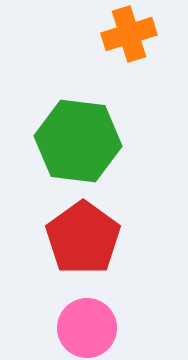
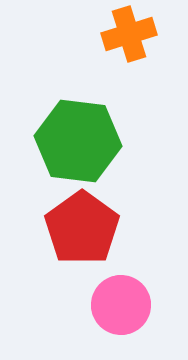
red pentagon: moved 1 px left, 10 px up
pink circle: moved 34 px right, 23 px up
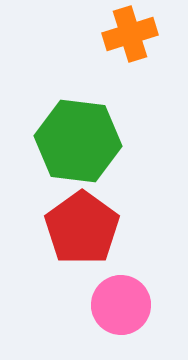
orange cross: moved 1 px right
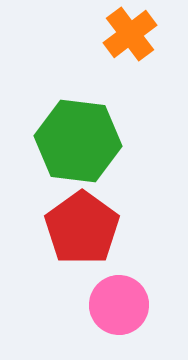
orange cross: rotated 20 degrees counterclockwise
pink circle: moved 2 px left
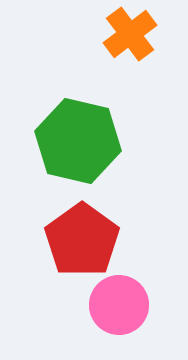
green hexagon: rotated 6 degrees clockwise
red pentagon: moved 12 px down
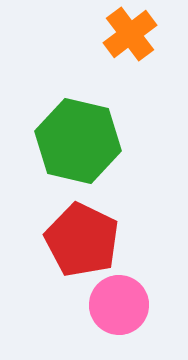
red pentagon: rotated 10 degrees counterclockwise
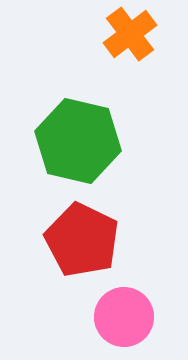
pink circle: moved 5 px right, 12 px down
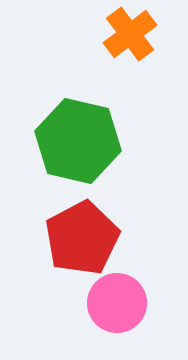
red pentagon: moved 2 px up; rotated 18 degrees clockwise
pink circle: moved 7 px left, 14 px up
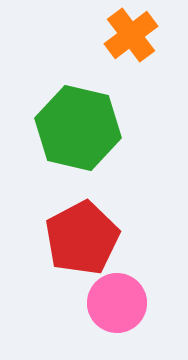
orange cross: moved 1 px right, 1 px down
green hexagon: moved 13 px up
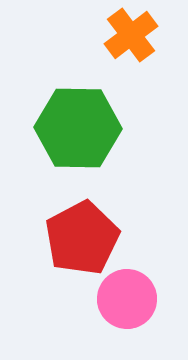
green hexagon: rotated 12 degrees counterclockwise
pink circle: moved 10 px right, 4 px up
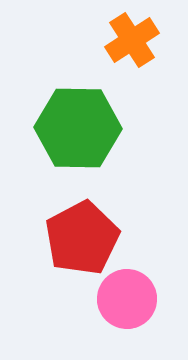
orange cross: moved 1 px right, 5 px down; rotated 4 degrees clockwise
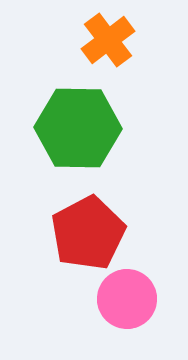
orange cross: moved 24 px left; rotated 4 degrees counterclockwise
red pentagon: moved 6 px right, 5 px up
